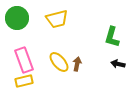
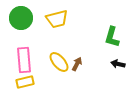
green circle: moved 4 px right
pink rectangle: rotated 15 degrees clockwise
brown arrow: rotated 16 degrees clockwise
yellow rectangle: moved 1 px right, 1 px down
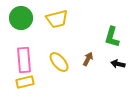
brown arrow: moved 11 px right, 5 px up
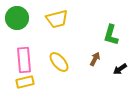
green circle: moved 4 px left
green L-shape: moved 1 px left, 2 px up
brown arrow: moved 7 px right
black arrow: moved 2 px right, 5 px down; rotated 48 degrees counterclockwise
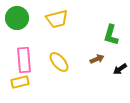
brown arrow: moved 2 px right; rotated 40 degrees clockwise
yellow rectangle: moved 5 px left
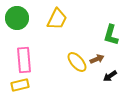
yellow trapezoid: rotated 50 degrees counterclockwise
yellow ellipse: moved 18 px right
black arrow: moved 10 px left, 7 px down
yellow rectangle: moved 3 px down
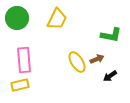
green L-shape: rotated 95 degrees counterclockwise
yellow ellipse: rotated 10 degrees clockwise
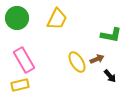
pink rectangle: rotated 25 degrees counterclockwise
black arrow: rotated 96 degrees counterclockwise
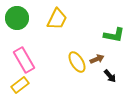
green L-shape: moved 3 px right
yellow rectangle: rotated 24 degrees counterclockwise
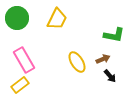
brown arrow: moved 6 px right
